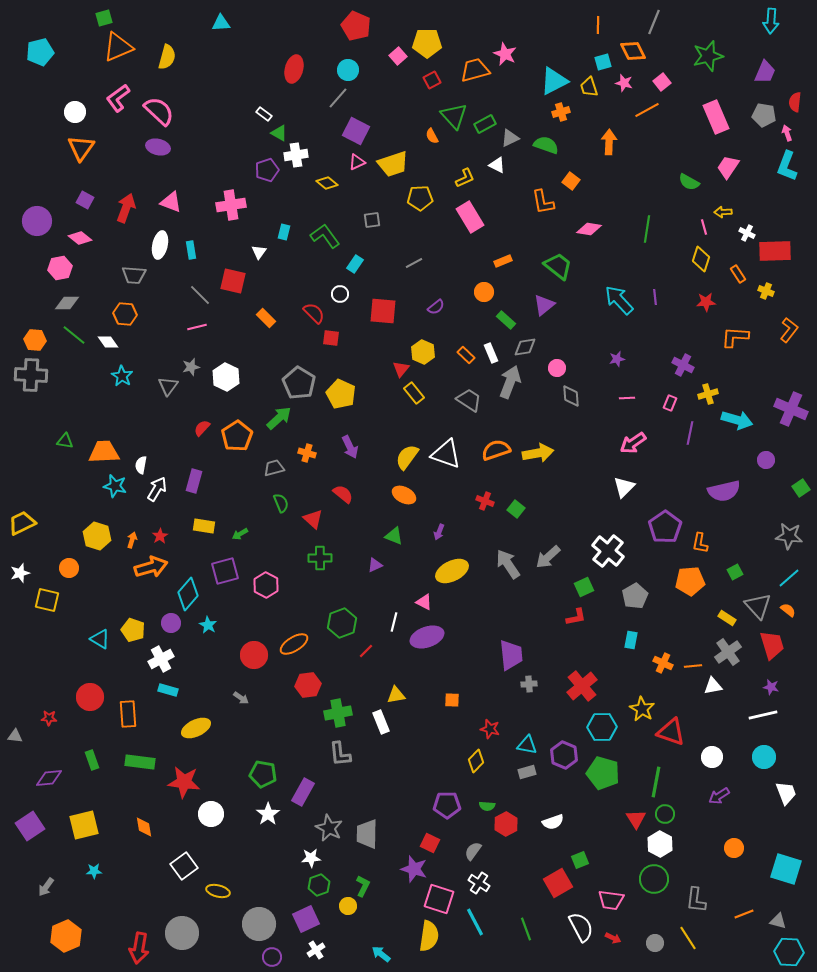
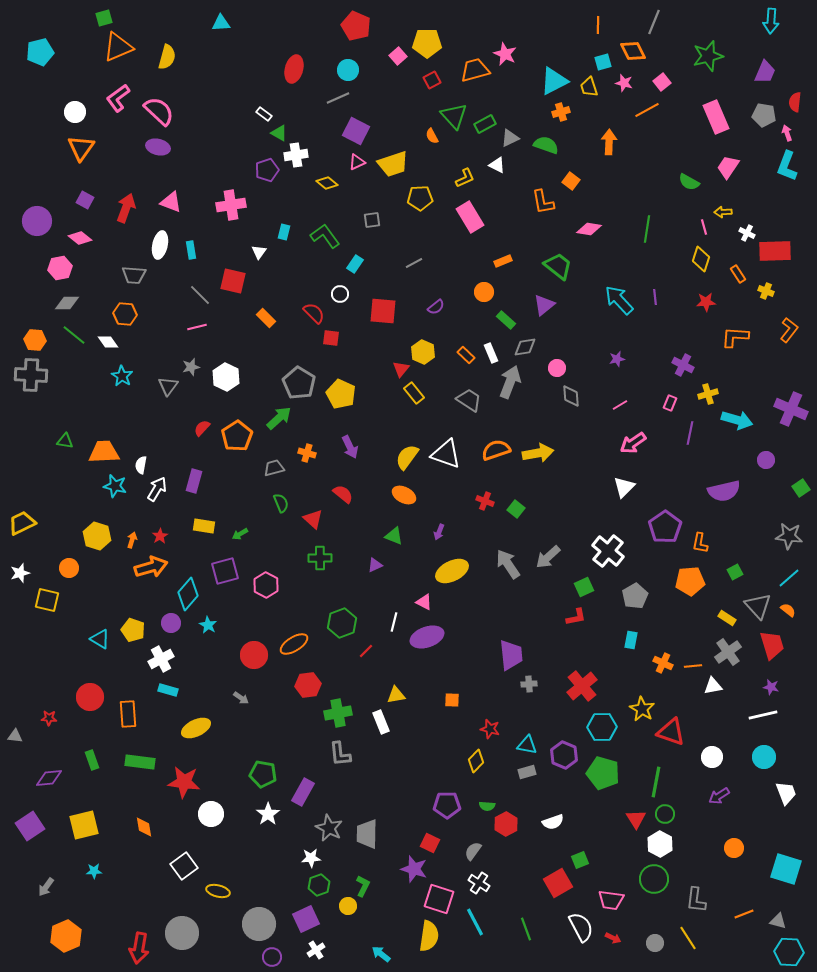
gray line at (338, 98): rotated 25 degrees clockwise
pink line at (627, 398): moved 7 px left, 7 px down; rotated 28 degrees counterclockwise
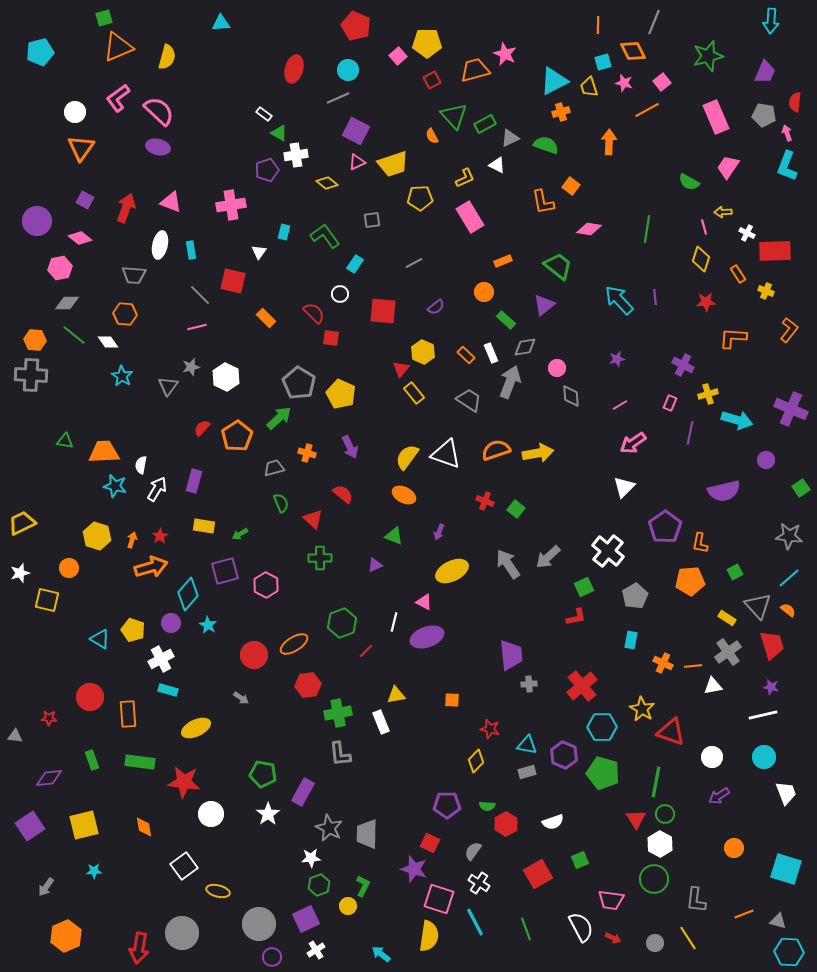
orange square at (571, 181): moved 5 px down
orange L-shape at (735, 337): moved 2 px left, 1 px down
red square at (558, 883): moved 20 px left, 9 px up
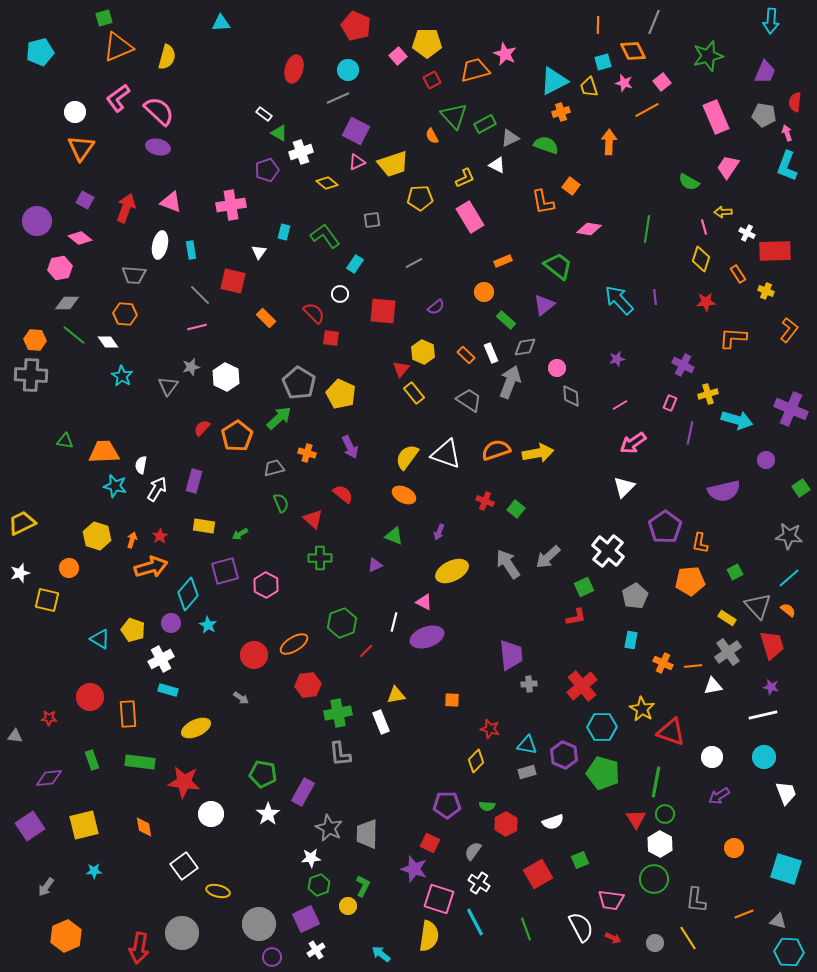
white cross at (296, 155): moved 5 px right, 3 px up; rotated 10 degrees counterclockwise
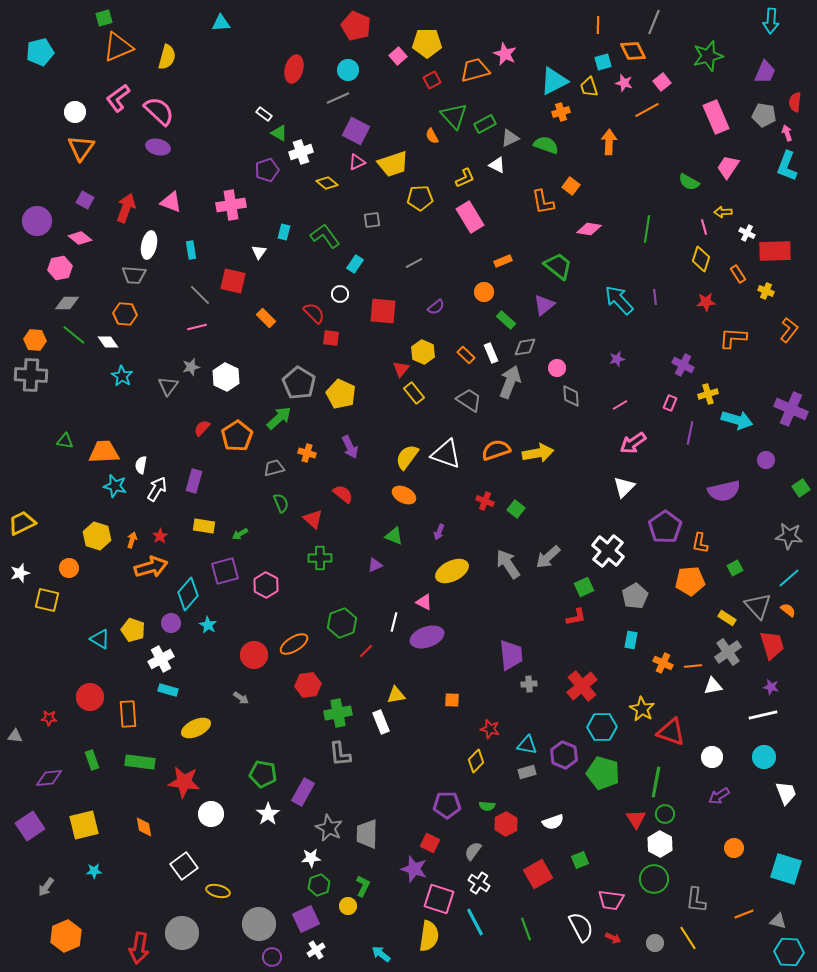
white ellipse at (160, 245): moved 11 px left
green square at (735, 572): moved 4 px up
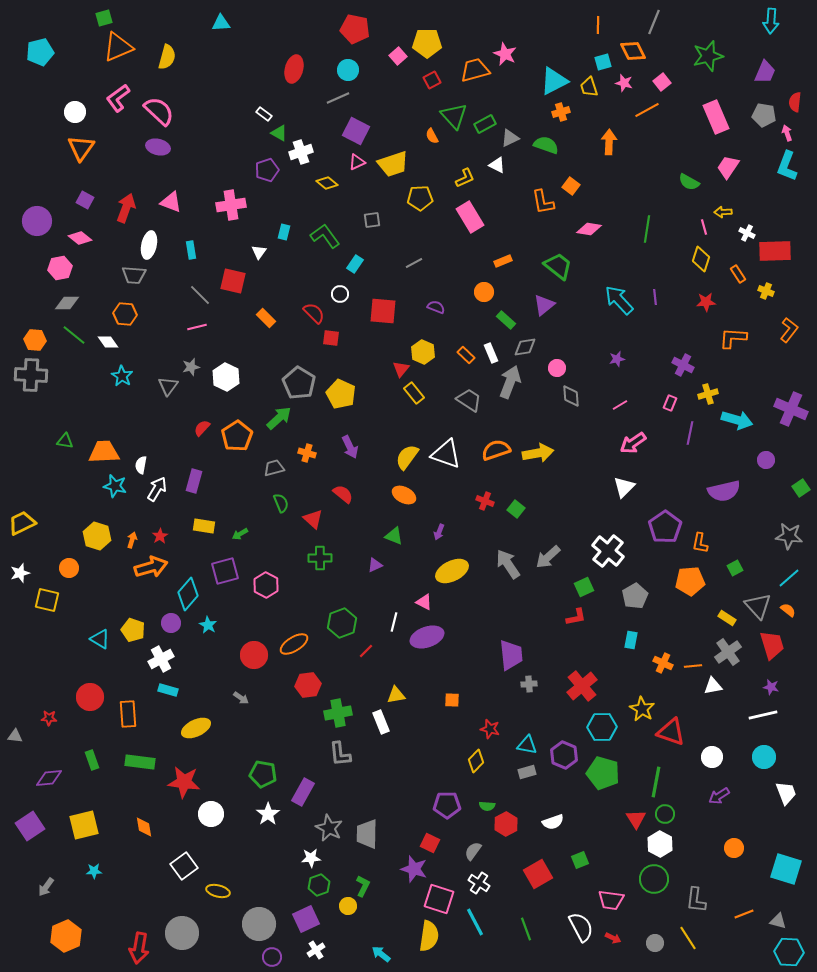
red pentagon at (356, 26): moved 1 px left, 3 px down; rotated 12 degrees counterclockwise
purple semicircle at (436, 307): rotated 120 degrees counterclockwise
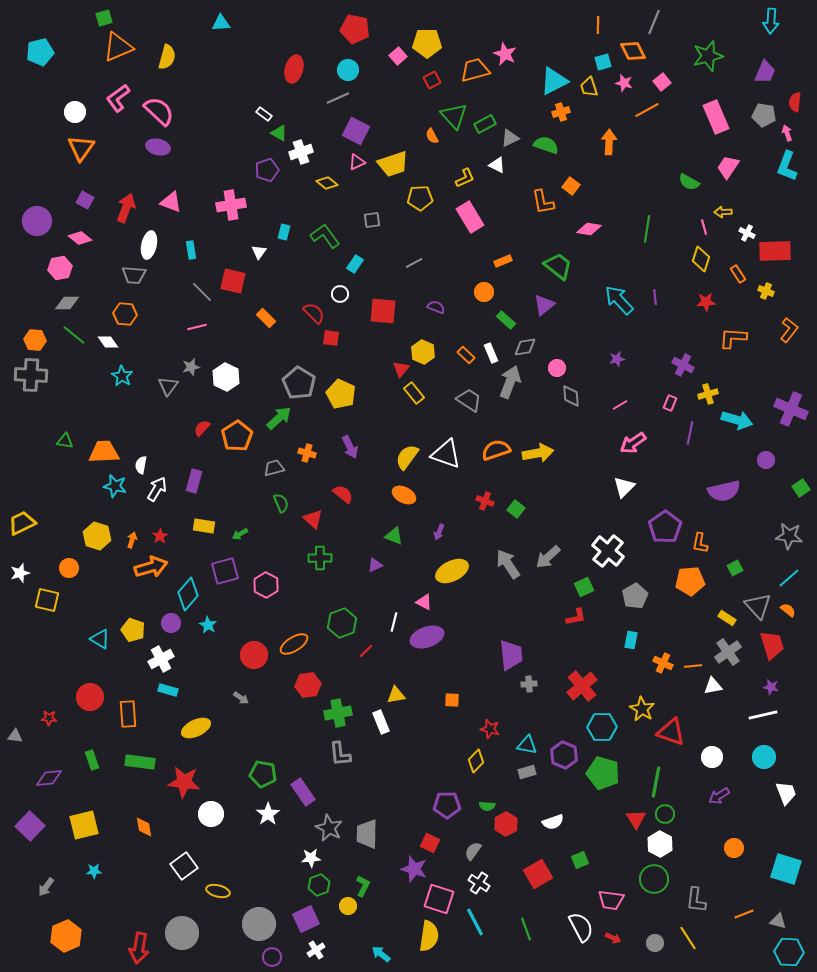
gray line at (200, 295): moved 2 px right, 3 px up
purple rectangle at (303, 792): rotated 64 degrees counterclockwise
purple square at (30, 826): rotated 12 degrees counterclockwise
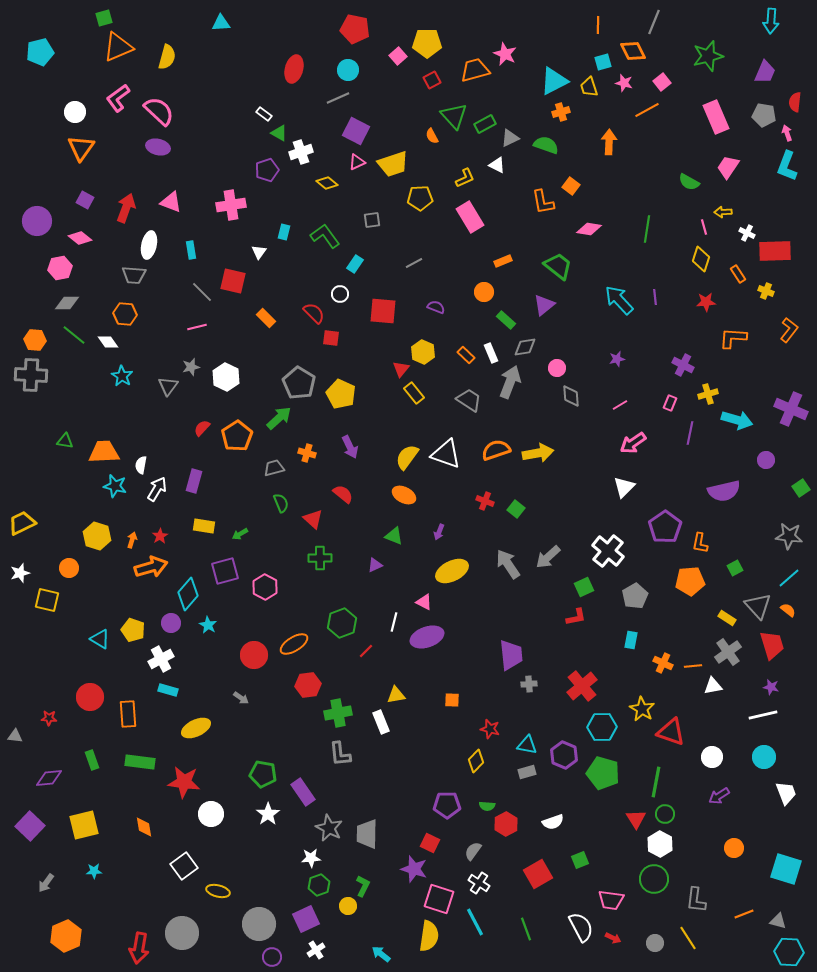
pink hexagon at (266, 585): moved 1 px left, 2 px down
gray arrow at (46, 887): moved 4 px up
